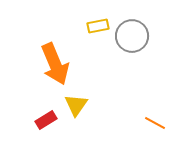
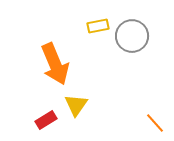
orange line: rotated 20 degrees clockwise
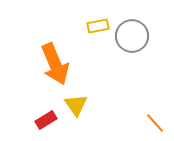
yellow triangle: rotated 10 degrees counterclockwise
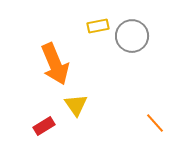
red rectangle: moved 2 px left, 6 px down
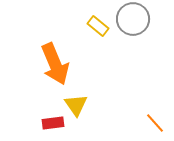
yellow rectangle: rotated 50 degrees clockwise
gray circle: moved 1 px right, 17 px up
red rectangle: moved 9 px right, 3 px up; rotated 25 degrees clockwise
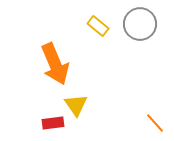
gray circle: moved 7 px right, 5 px down
